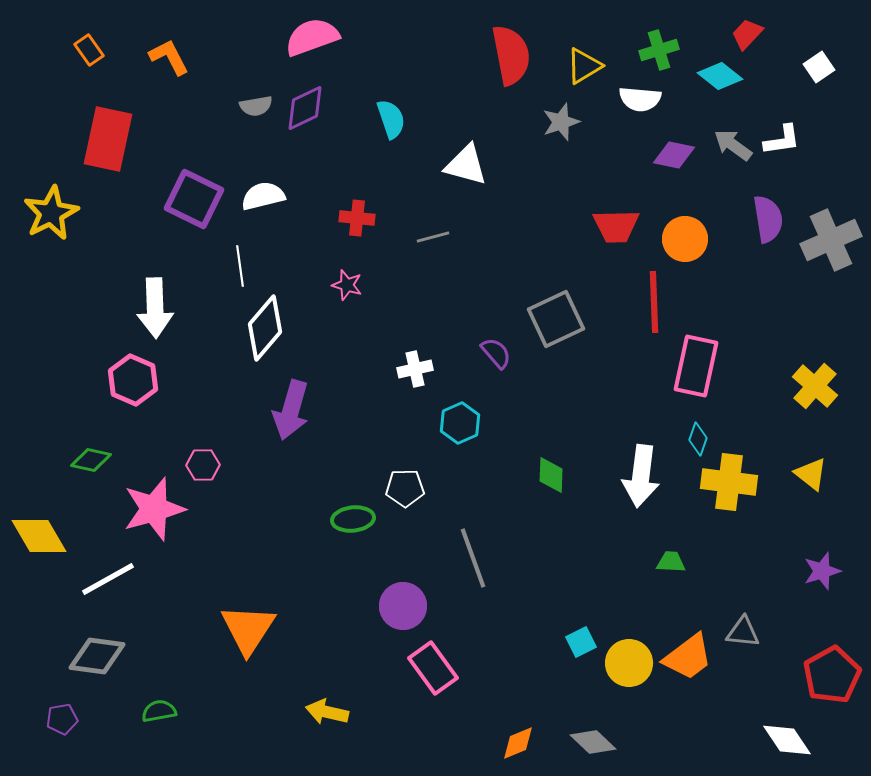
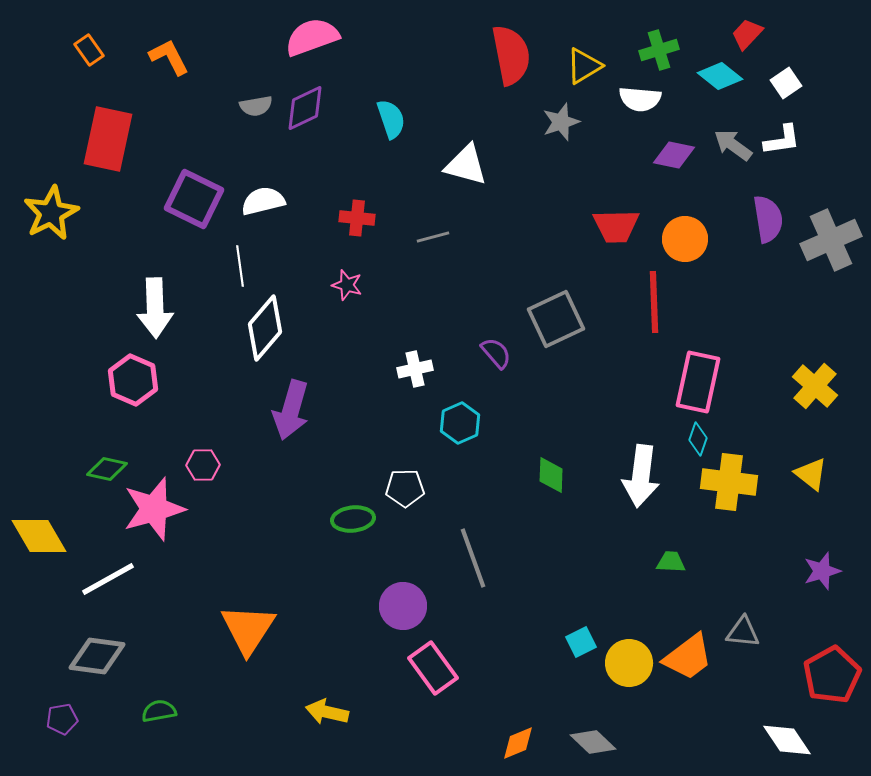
white square at (819, 67): moved 33 px left, 16 px down
white semicircle at (263, 196): moved 5 px down
pink rectangle at (696, 366): moved 2 px right, 16 px down
green diamond at (91, 460): moved 16 px right, 9 px down
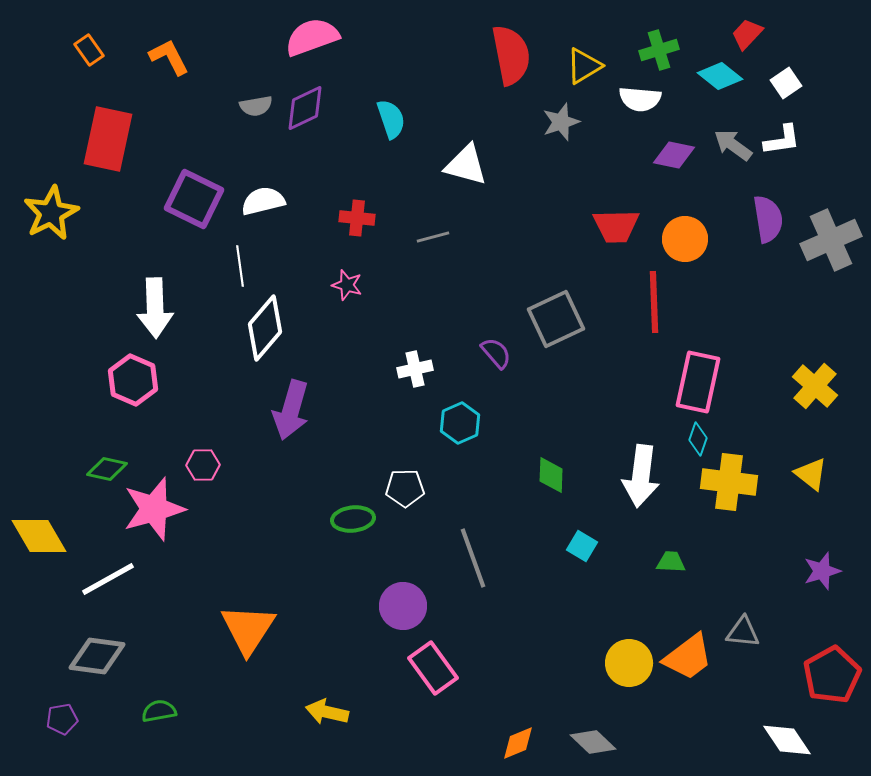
cyan square at (581, 642): moved 1 px right, 96 px up; rotated 32 degrees counterclockwise
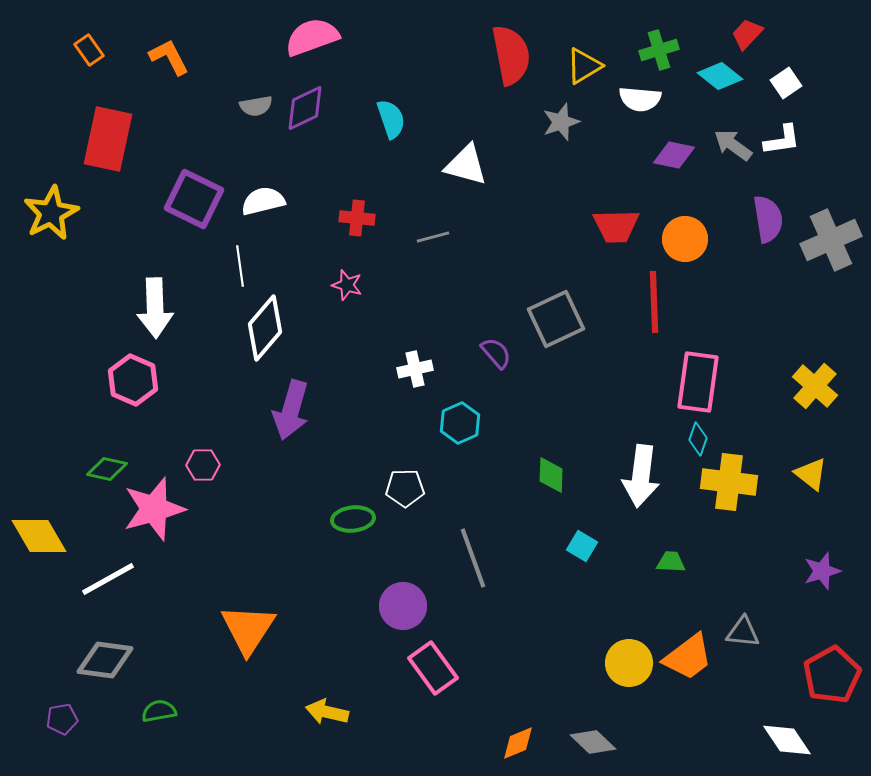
pink rectangle at (698, 382): rotated 4 degrees counterclockwise
gray diamond at (97, 656): moved 8 px right, 4 px down
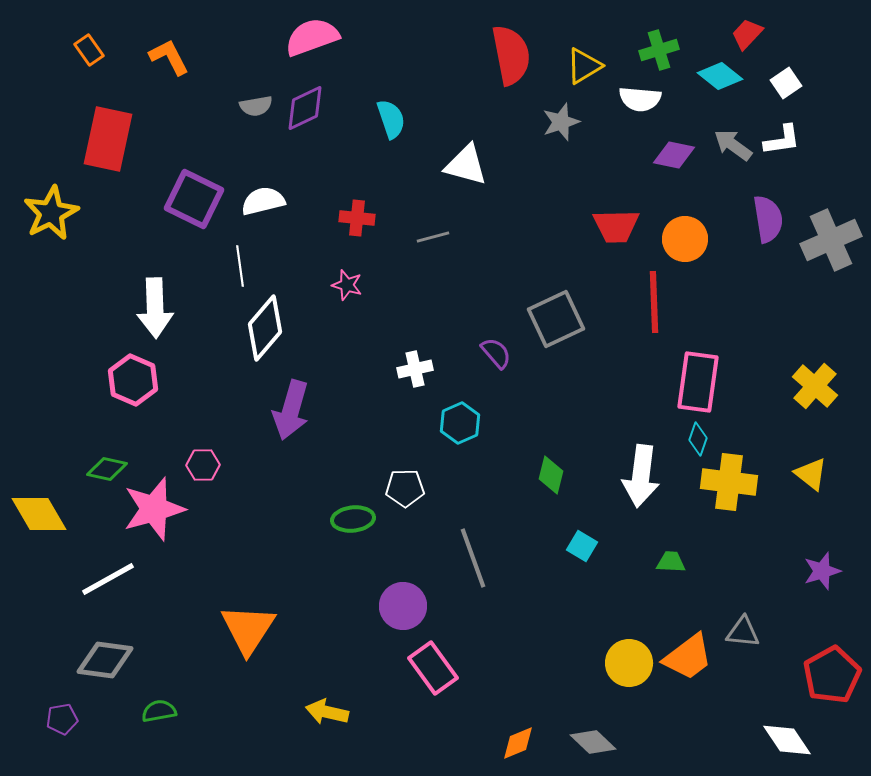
green diamond at (551, 475): rotated 12 degrees clockwise
yellow diamond at (39, 536): moved 22 px up
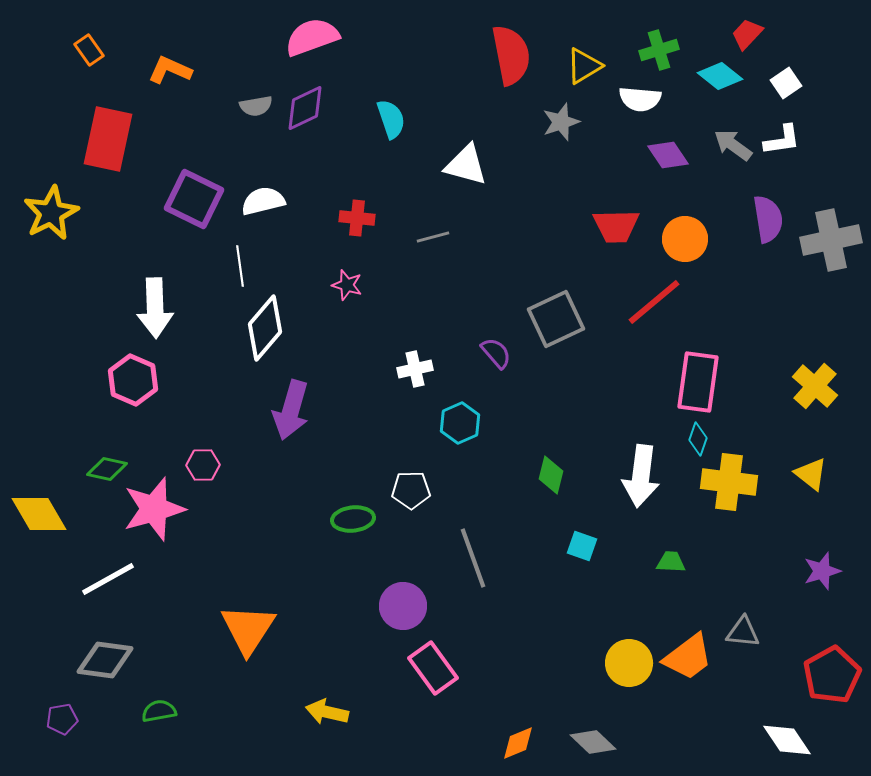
orange L-shape at (169, 57): moved 1 px right, 13 px down; rotated 39 degrees counterclockwise
purple diamond at (674, 155): moved 6 px left; rotated 45 degrees clockwise
gray cross at (831, 240): rotated 12 degrees clockwise
red line at (654, 302): rotated 52 degrees clockwise
white pentagon at (405, 488): moved 6 px right, 2 px down
cyan square at (582, 546): rotated 12 degrees counterclockwise
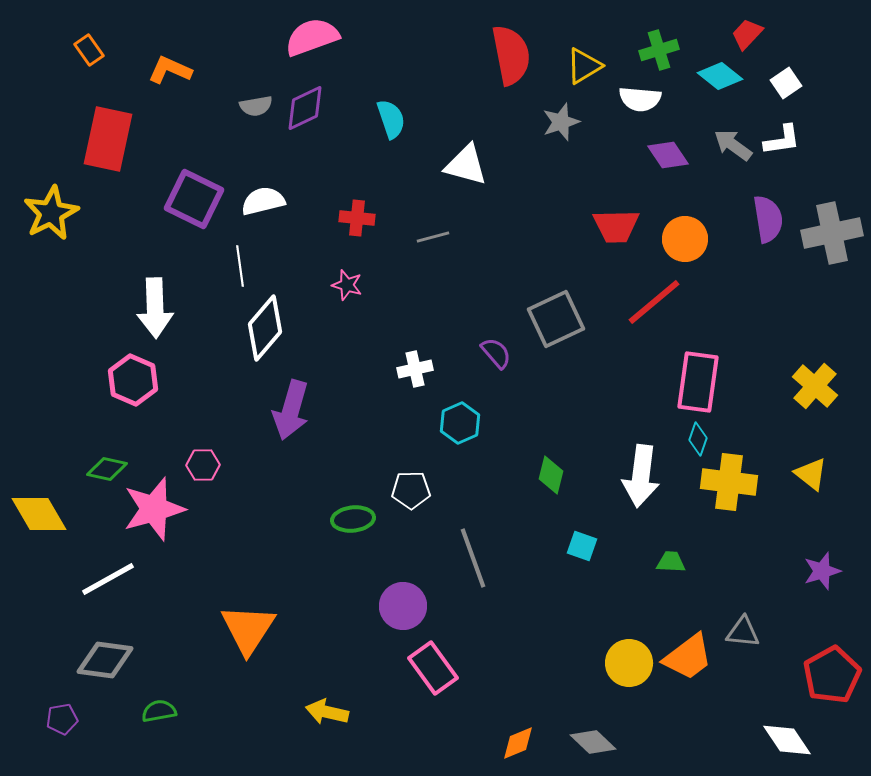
gray cross at (831, 240): moved 1 px right, 7 px up
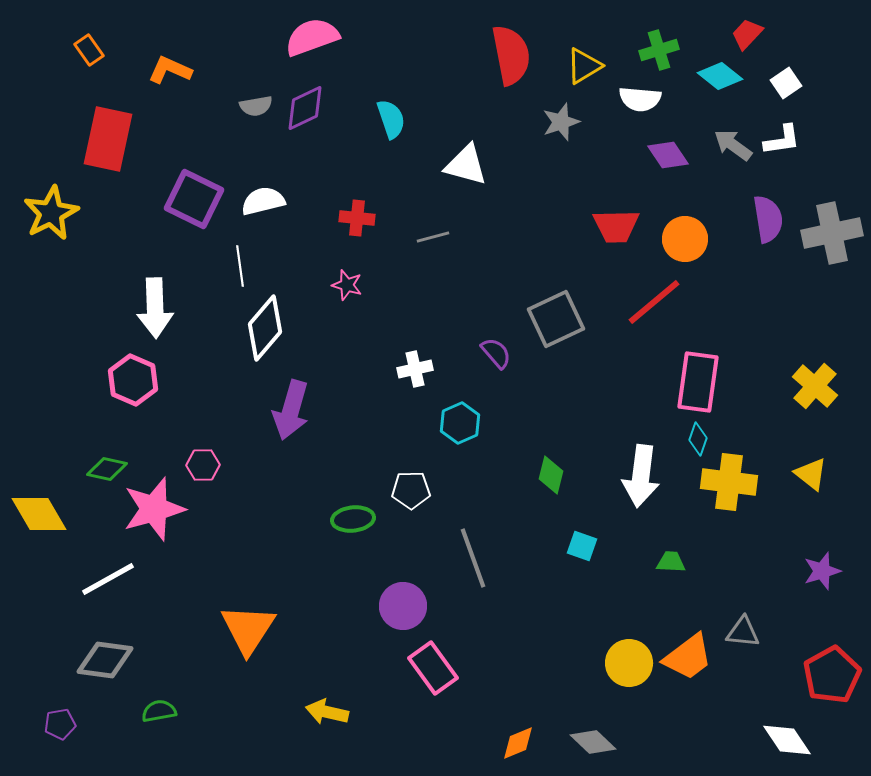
purple pentagon at (62, 719): moved 2 px left, 5 px down
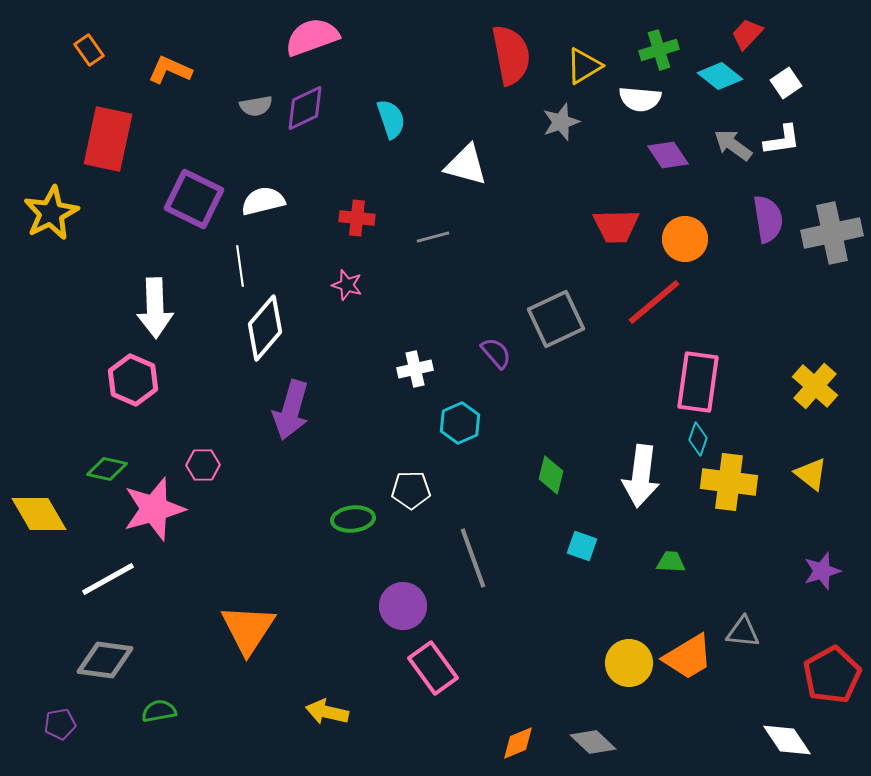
orange trapezoid at (688, 657): rotated 6 degrees clockwise
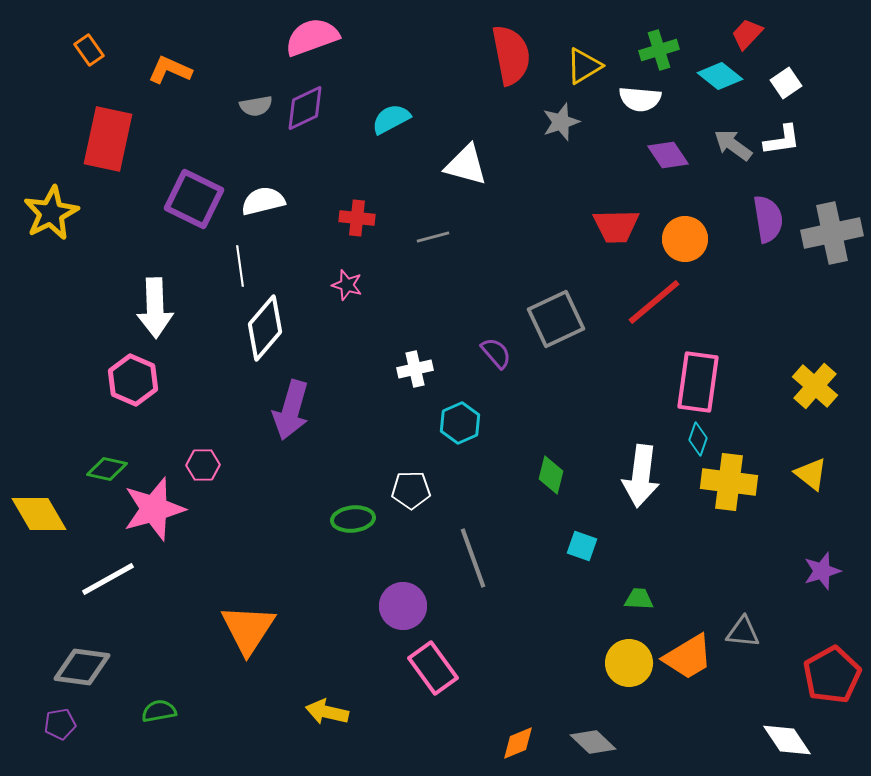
cyan semicircle at (391, 119): rotated 99 degrees counterclockwise
green trapezoid at (671, 562): moved 32 px left, 37 px down
gray diamond at (105, 660): moved 23 px left, 7 px down
